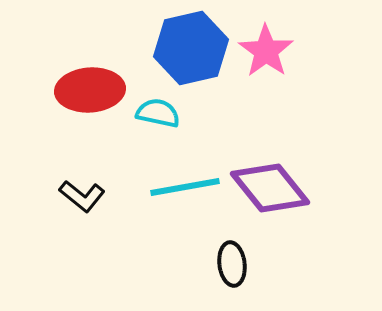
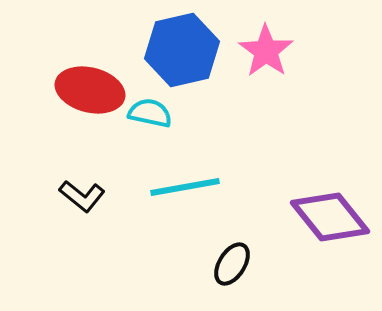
blue hexagon: moved 9 px left, 2 px down
red ellipse: rotated 18 degrees clockwise
cyan semicircle: moved 8 px left
purple diamond: moved 60 px right, 29 px down
black ellipse: rotated 39 degrees clockwise
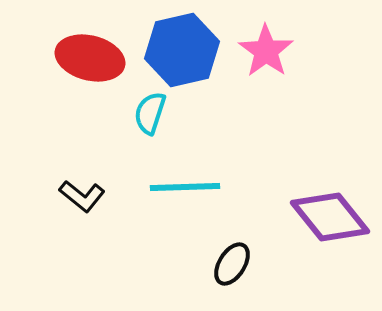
red ellipse: moved 32 px up
cyan semicircle: rotated 84 degrees counterclockwise
cyan line: rotated 8 degrees clockwise
